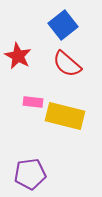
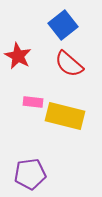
red semicircle: moved 2 px right
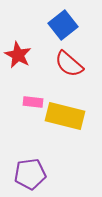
red star: moved 1 px up
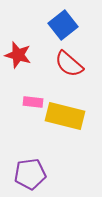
red star: rotated 12 degrees counterclockwise
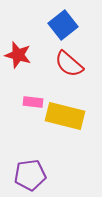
purple pentagon: moved 1 px down
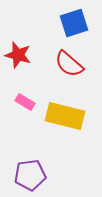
blue square: moved 11 px right, 2 px up; rotated 20 degrees clockwise
pink rectangle: moved 8 px left; rotated 24 degrees clockwise
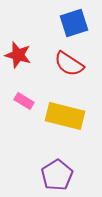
red semicircle: rotated 8 degrees counterclockwise
pink rectangle: moved 1 px left, 1 px up
purple pentagon: moved 27 px right; rotated 24 degrees counterclockwise
